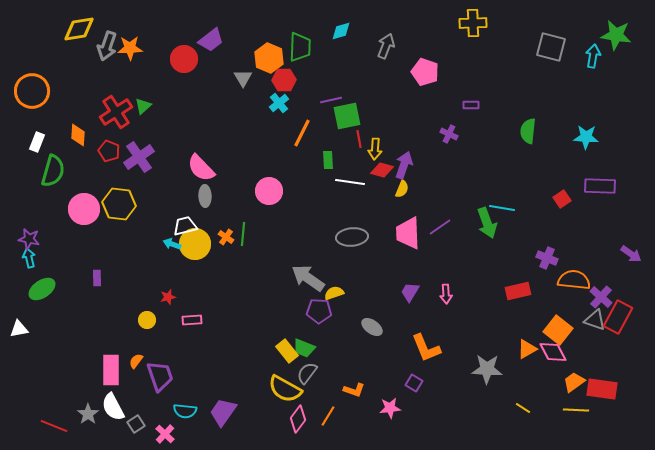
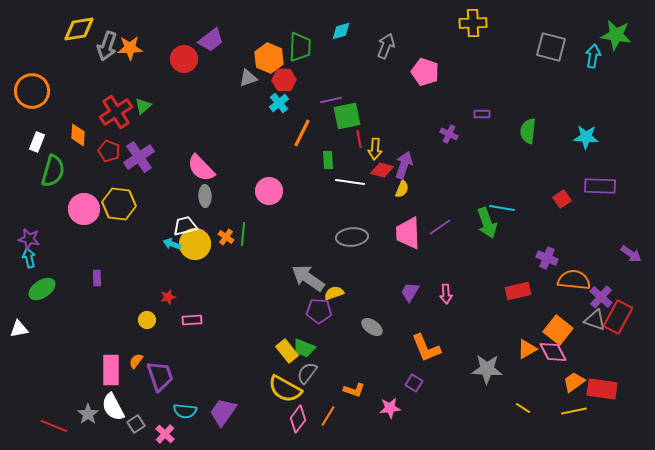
gray triangle at (243, 78): moved 5 px right; rotated 42 degrees clockwise
purple rectangle at (471, 105): moved 11 px right, 9 px down
yellow line at (576, 410): moved 2 px left, 1 px down; rotated 15 degrees counterclockwise
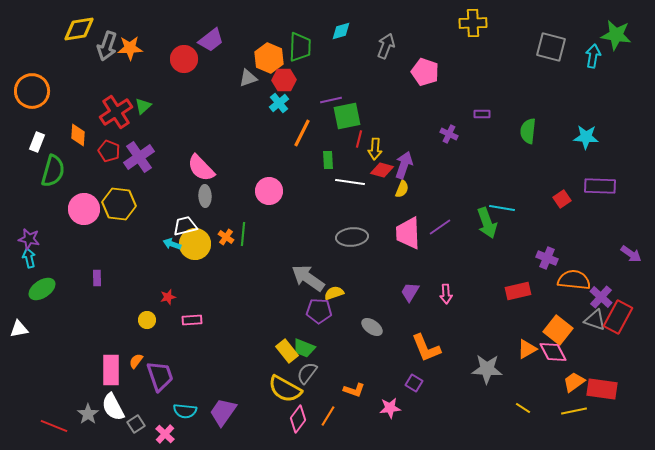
red line at (359, 139): rotated 24 degrees clockwise
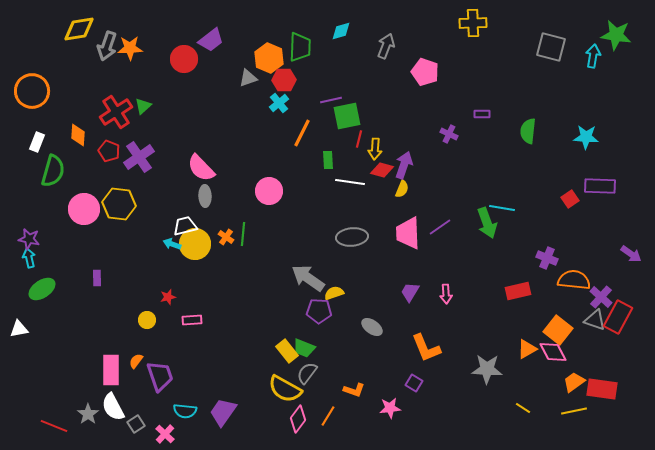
red square at (562, 199): moved 8 px right
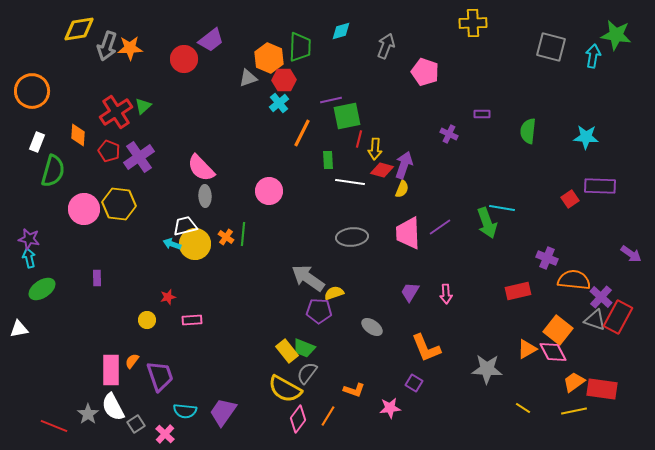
orange semicircle at (136, 361): moved 4 px left
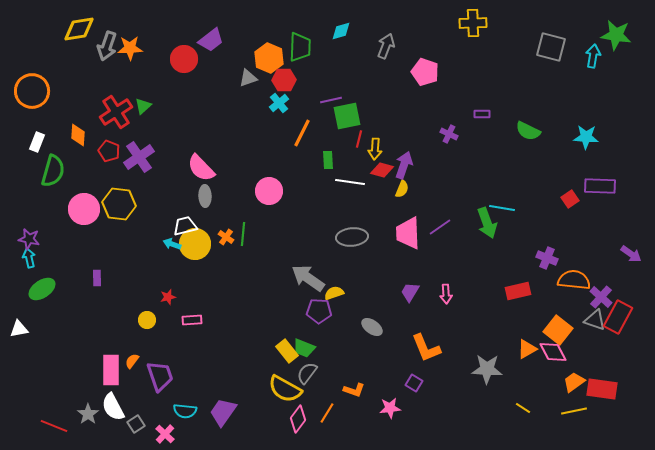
green semicircle at (528, 131): rotated 70 degrees counterclockwise
orange line at (328, 416): moved 1 px left, 3 px up
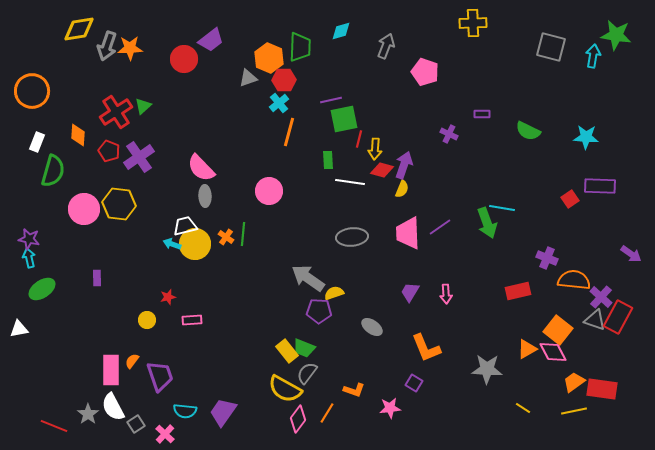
green square at (347, 116): moved 3 px left, 3 px down
orange line at (302, 133): moved 13 px left, 1 px up; rotated 12 degrees counterclockwise
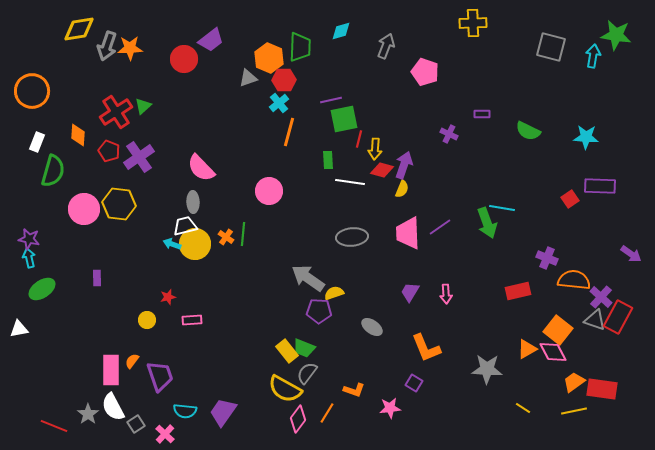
gray ellipse at (205, 196): moved 12 px left, 6 px down
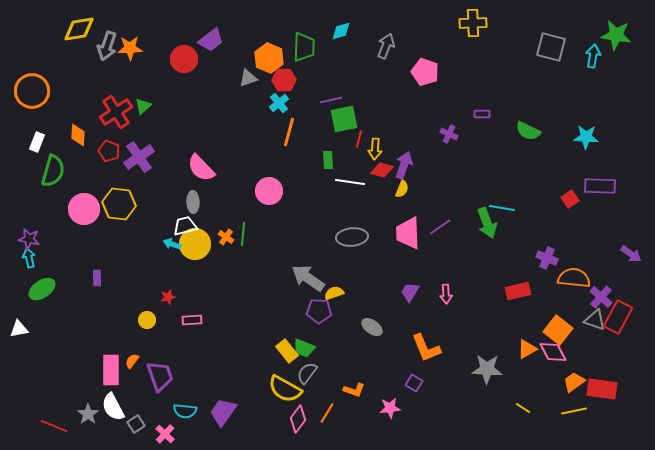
green trapezoid at (300, 47): moved 4 px right
orange semicircle at (574, 280): moved 2 px up
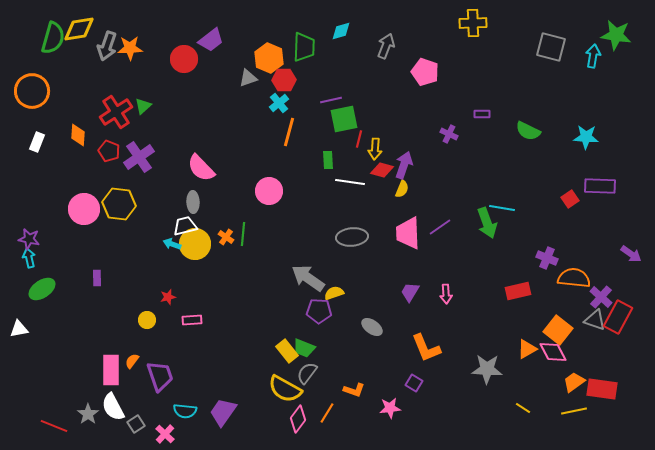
green semicircle at (53, 171): moved 133 px up
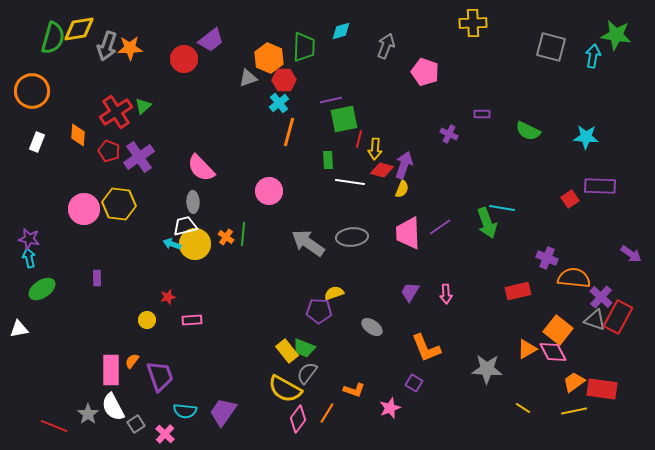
gray arrow at (308, 278): moved 35 px up
pink star at (390, 408): rotated 15 degrees counterclockwise
